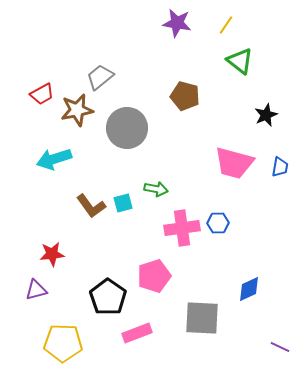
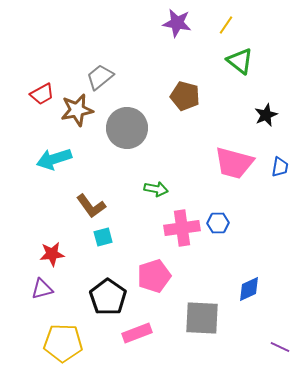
cyan square: moved 20 px left, 34 px down
purple triangle: moved 6 px right, 1 px up
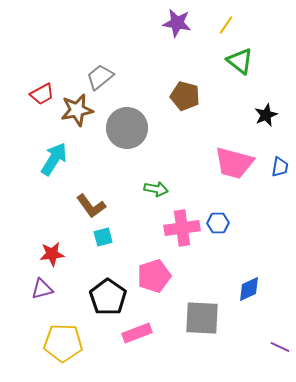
cyan arrow: rotated 140 degrees clockwise
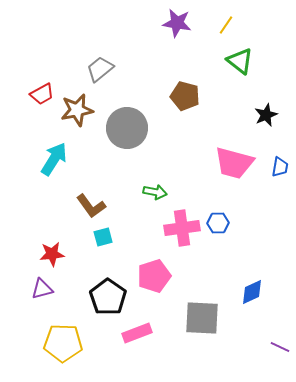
gray trapezoid: moved 8 px up
green arrow: moved 1 px left, 3 px down
blue diamond: moved 3 px right, 3 px down
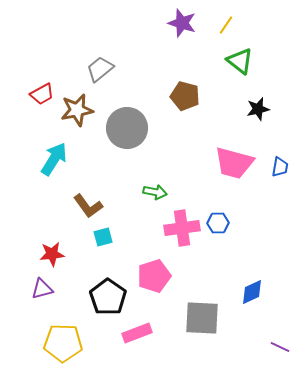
purple star: moved 5 px right; rotated 8 degrees clockwise
black star: moved 8 px left, 6 px up; rotated 10 degrees clockwise
brown L-shape: moved 3 px left
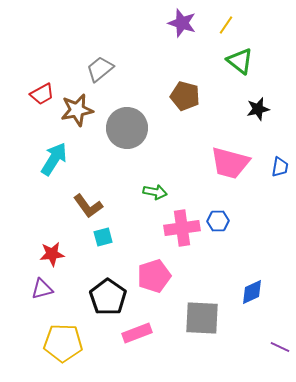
pink trapezoid: moved 4 px left
blue hexagon: moved 2 px up
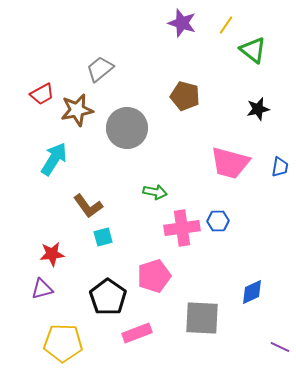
green triangle: moved 13 px right, 11 px up
